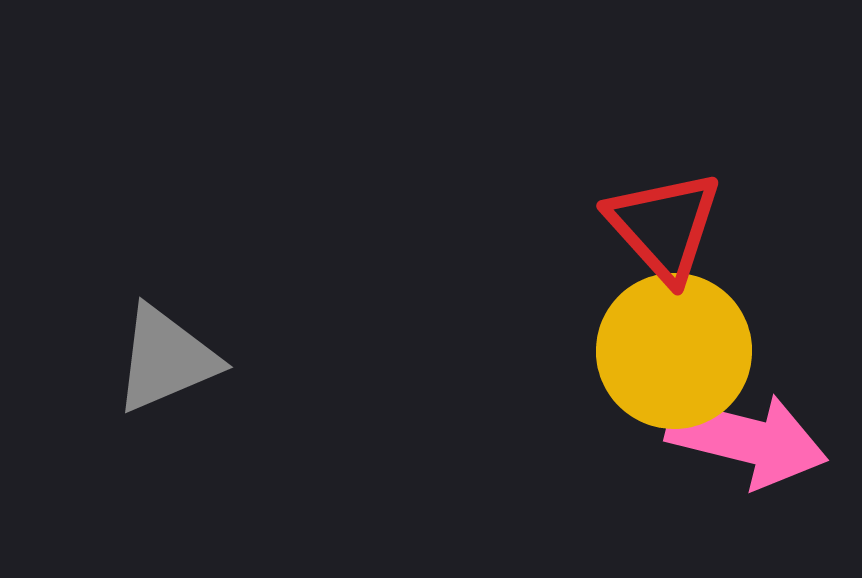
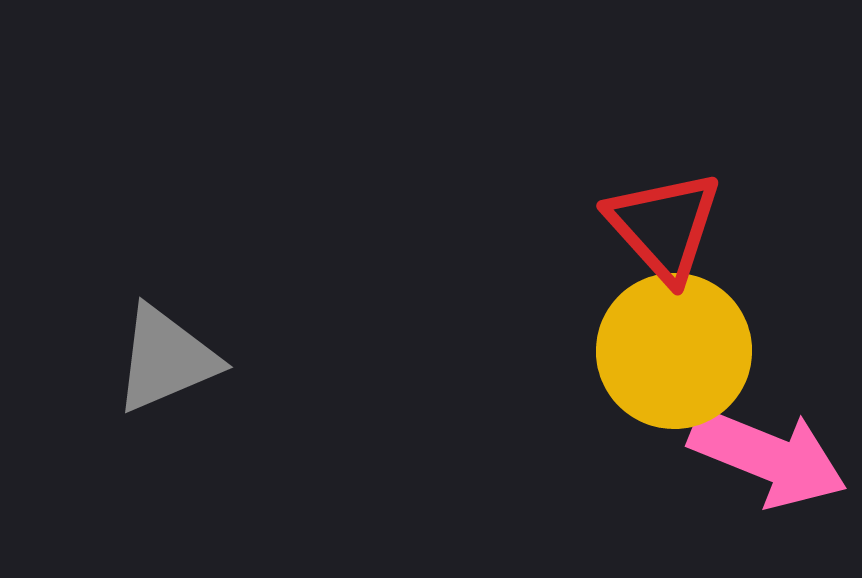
pink arrow: moved 21 px right, 17 px down; rotated 8 degrees clockwise
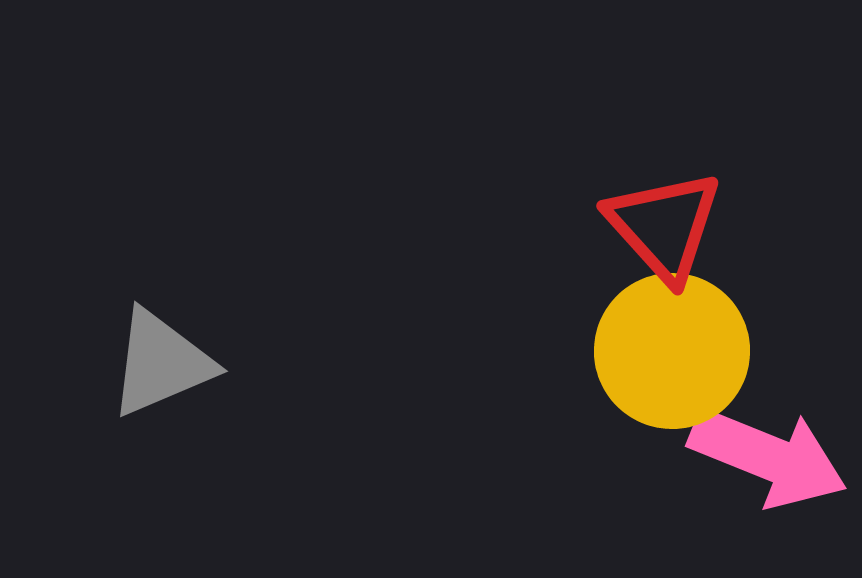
yellow circle: moved 2 px left
gray triangle: moved 5 px left, 4 px down
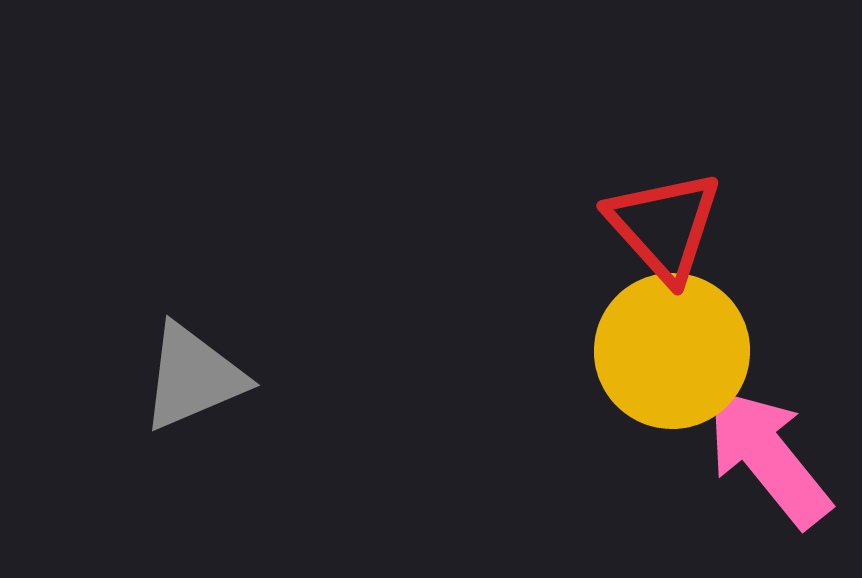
gray triangle: moved 32 px right, 14 px down
pink arrow: rotated 151 degrees counterclockwise
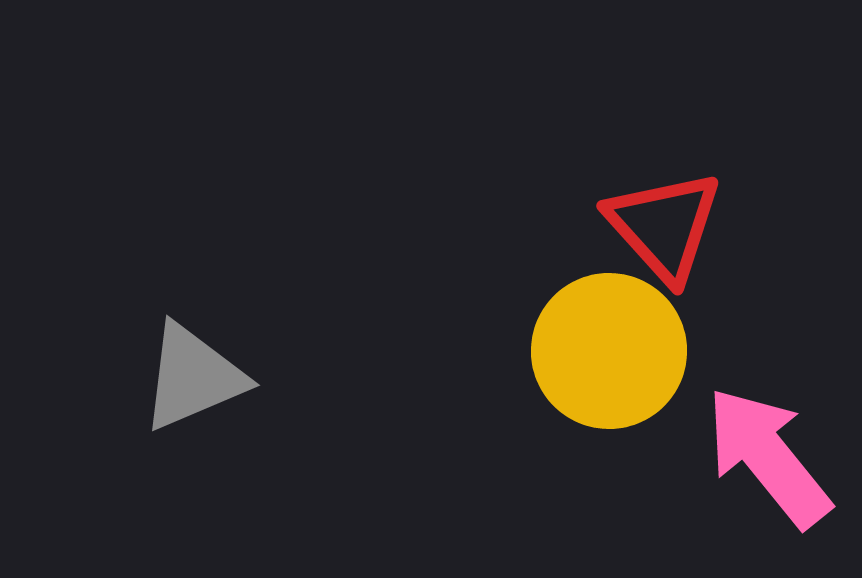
yellow circle: moved 63 px left
